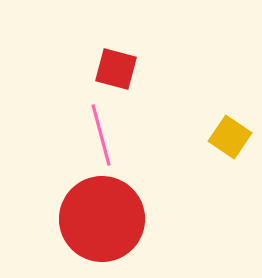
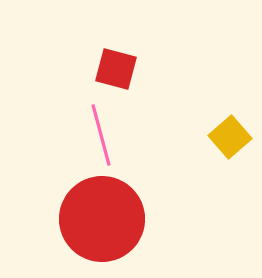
yellow square: rotated 15 degrees clockwise
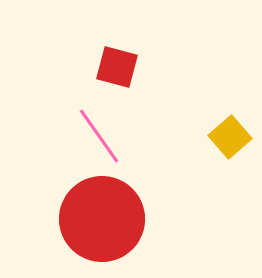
red square: moved 1 px right, 2 px up
pink line: moved 2 px left, 1 px down; rotated 20 degrees counterclockwise
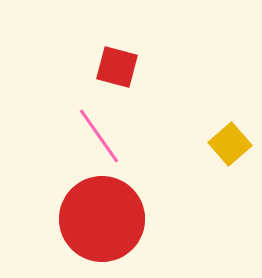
yellow square: moved 7 px down
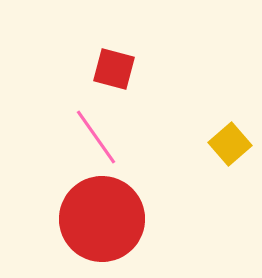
red square: moved 3 px left, 2 px down
pink line: moved 3 px left, 1 px down
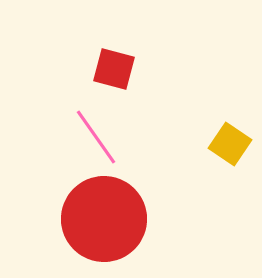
yellow square: rotated 15 degrees counterclockwise
red circle: moved 2 px right
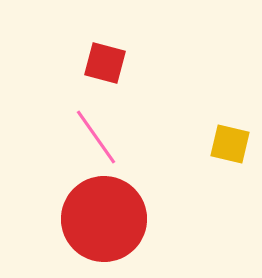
red square: moved 9 px left, 6 px up
yellow square: rotated 21 degrees counterclockwise
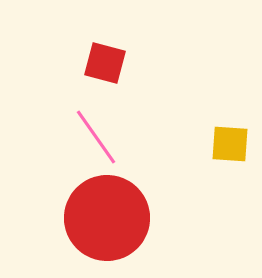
yellow square: rotated 9 degrees counterclockwise
red circle: moved 3 px right, 1 px up
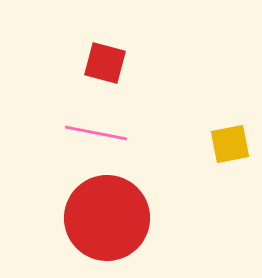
pink line: moved 4 px up; rotated 44 degrees counterclockwise
yellow square: rotated 15 degrees counterclockwise
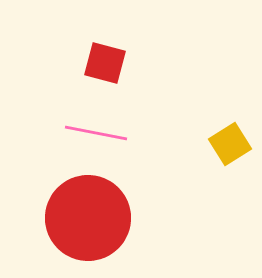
yellow square: rotated 21 degrees counterclockwise
red circle: moved 19 px left
